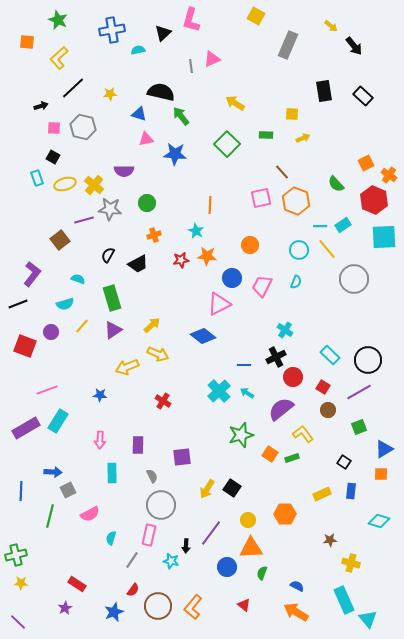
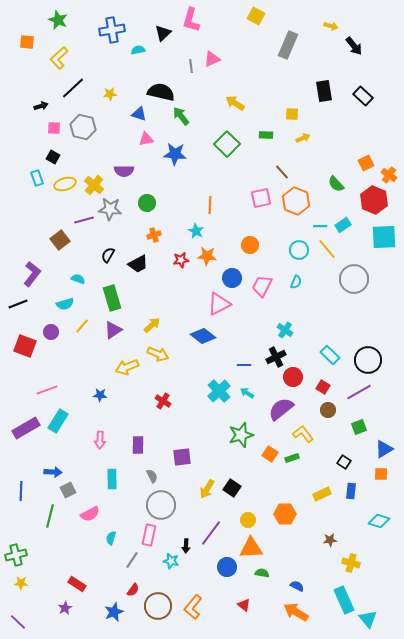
yellow arrow at (331, 26): rotated 24 degrees counterclockwise
cyan rectangle at (112, 473): moved 6 px down
green semicircle at (262, 573): rotated 80 degrees clockwise
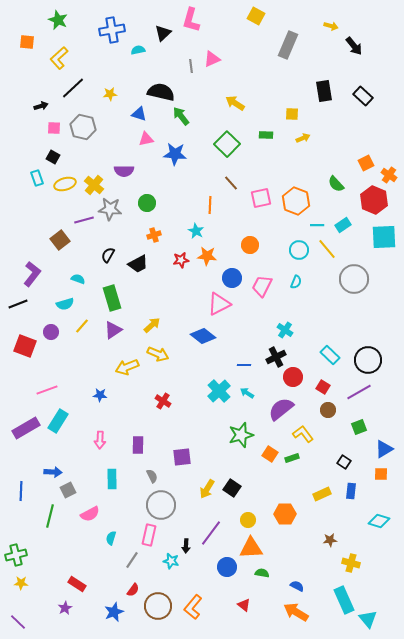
brown line at (282, 172): moved 51 px left, 11 px down
cyan line at (320, 226): moved 3 px left, 1 px up
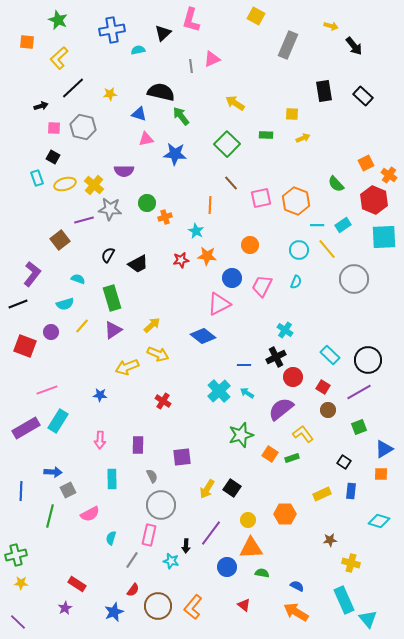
orange cross at (154, 235): moved 11 px right, 18 px up
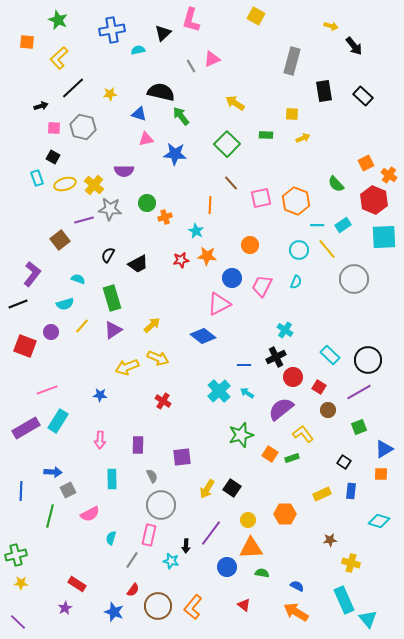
gray rectangle at (288, 45): moved 4 px right, 16 px down; rotated 8 degrees counterclockwise
gray line at (191, 66): rotated 24 degrees counterclockwise
yellow arrow at (158, 354): moved 4 px down
red square at (323, 387): moved 4 px left
blue star at (114, 612): rotated 30 degrees counterclockwise
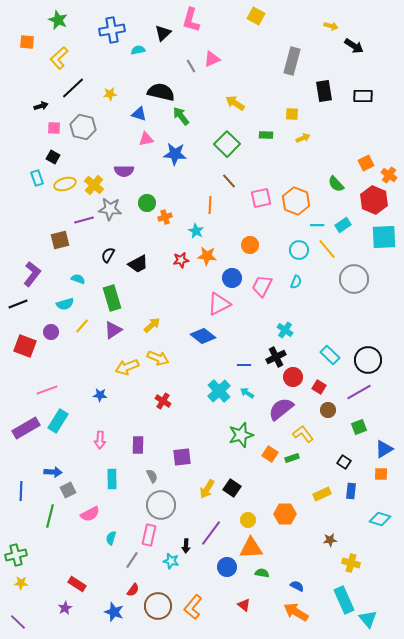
black arrow at (354, 46): rotated 18 degrees counterclockwise
black rectangle at (363, 96): rotated 42 degrees counterclockwise
brown line at (231, 183): moved 2 px left, 2 px up
brown square at (60, 240): rotated 24 degrees clockwise
cyan diamond at (379, 521): moved 1 px right, 2 px up
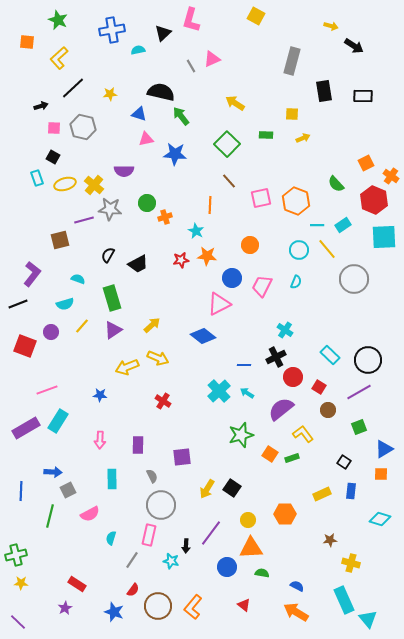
orange cross at (389, 175): moved 2 px right, 1 px down
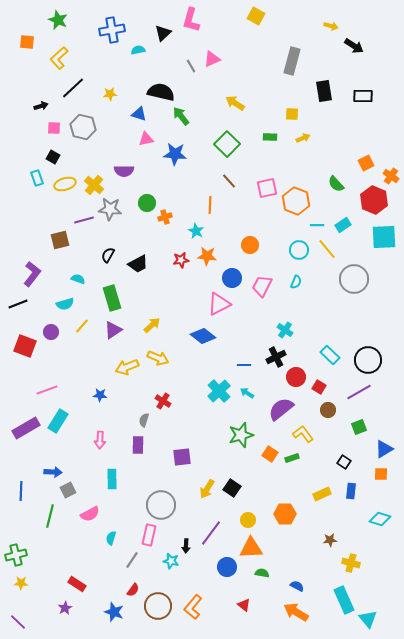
green rectangle at (266, 135): moved 4 px right, 2 px down
pink square at (261, 198): moved 6 px right, 10 px up
red circle at (293, 377): moved 3 px right
gray semicircle at (152, 476): moved 8 px left, 56 px up; rotated 136 degrees counterclockwise
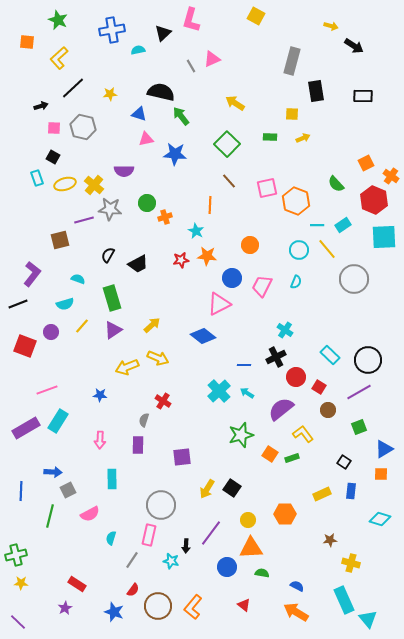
black rectangle at (324, 91): moved 8 px left
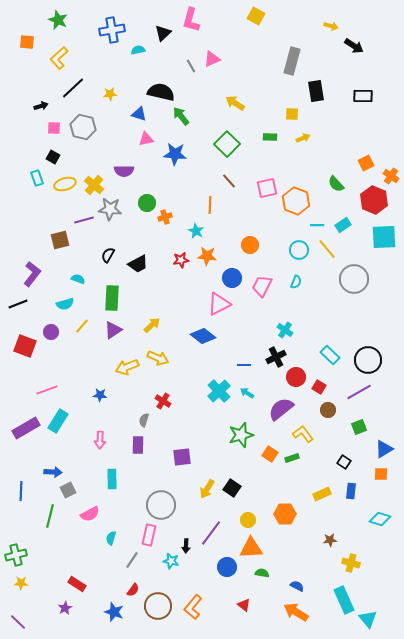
green rectangle at (112, 298): rotated 20 degrees clockwise
